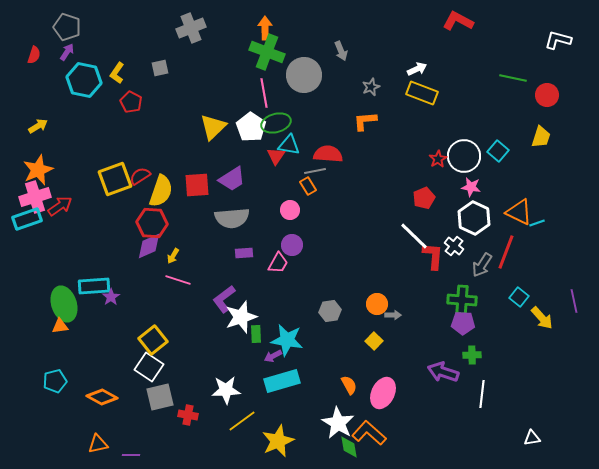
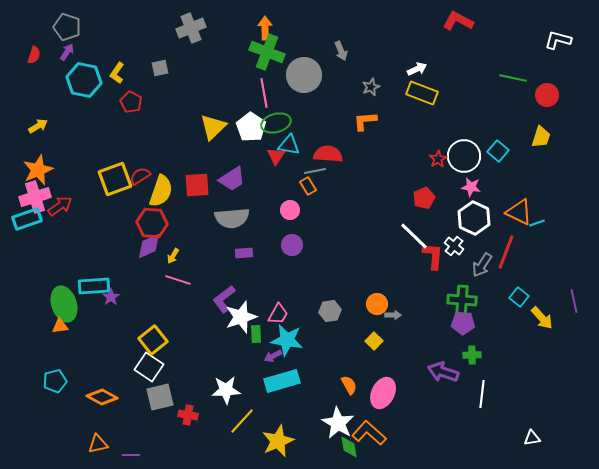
pink trapezoid at (278, 263): moved 51 px down
yellow line at (242, 421): rotated 12 degrees counterclockwise
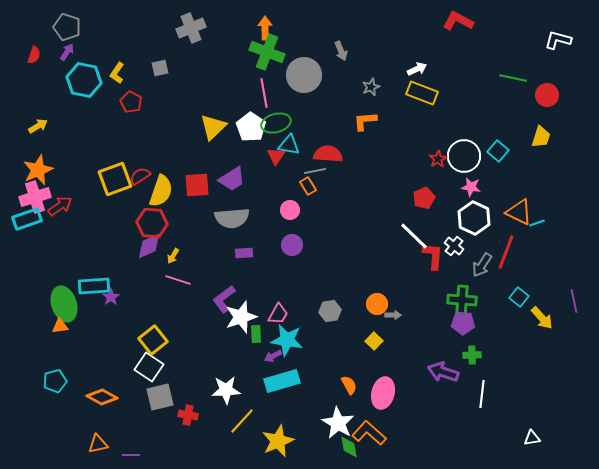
pink ellipse at (383, 393): rotated 12 degrees counterclockwise
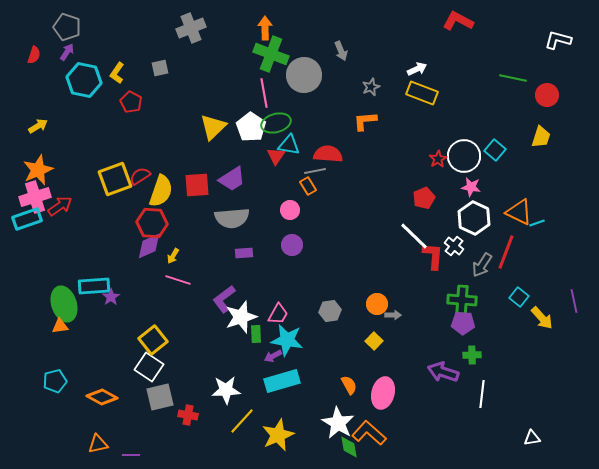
green cross at (267, 52): moved 4 px right, 2 px down
cyan square at (498, 151): moved 3 px left, 1 px up
yellow star at (278, 441): moved 6 px up
